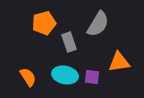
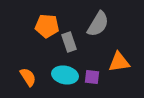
orange pentagon: moved 3 px right, 3 px down; rotated 20 degrees clockwise
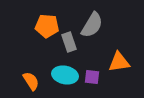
gray semicircle: moved 6 px left, 1 px down
orange semicircle: moved 3 px right, 4 px down
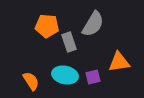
gray semicircle: moved 1 px right, 1 px up
purple square: moved 1 px right; rotated 21 degrees counterclockwise
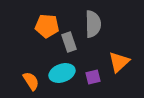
gray semicircle: rotated 32 degrees counterclockwise
orange triangle: rotated 35 degrees counterclockwise
cyan ellipse: moved 3 px left, 2 px up; rotated 30 degrees counterclockwise
